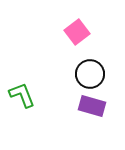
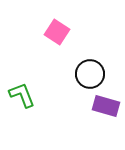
pink square: moved 20 px left; rotated 20 degrees counterclockwise
purple rectangle: moved 14 px right
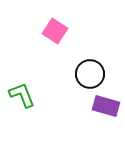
pink square: moved 2 px left, 1 px up
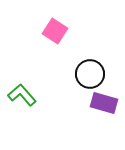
green L-shape: rotated 20 degrees counterclockwise
purple rectangle: moved 2 px left, 3 px up
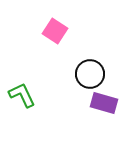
green L-shape: rotated 16 degrees clockwise
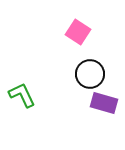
pink square: moved 23 px right, 1 px down
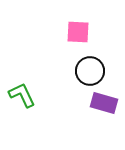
pink square: rotated 30 degrees counterclockwise
black circle: moved 3 px up
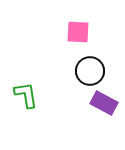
green L-shape: moved 4 px right; rotated 16 degrees clockwise
purple rectangle: rotated 12 degrees clockwise
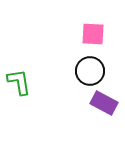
pink square: moved 15 px right, 2 px down
green L-shape: moved 7 px left, 13 px up
